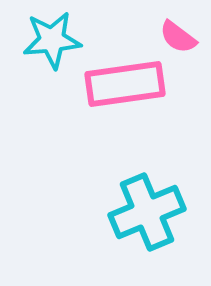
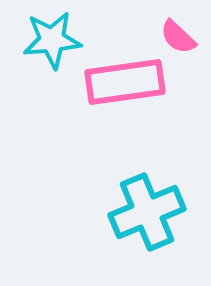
pink semicircle: rotated 6 degrees clockwise
pink rectangle: moved 2 px up
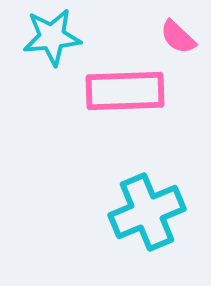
cyan star: moved 3 px up
pink rectangle: moved 9 px down; rotated 6 degrees clockwise
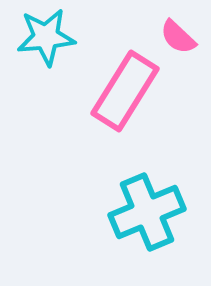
cyan star: moved 6 px left
pink rectangle: rotated 56 degrees counterclockwise
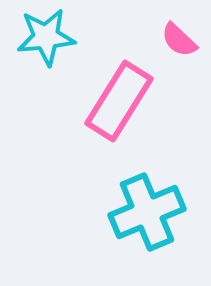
pink semicircle: moved 1 px right, 3 px down
pink rectangle: moved 6 px left, 10 px down
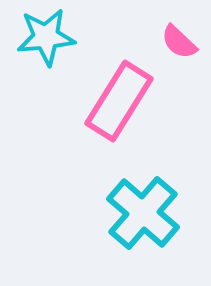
pink semicircle: moved 2 px down
cyan cross: moved 4 px left, 1 px down; rotated 26 degrees counterclockwise
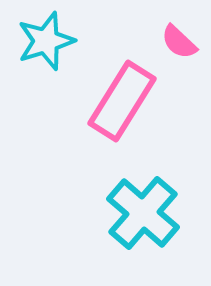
cyan star: moved 4 px down; rotated 12 degrees counterclockwise
pink rectangle: moved 3 px right
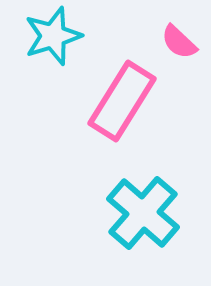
cyan star: moved 7 px right, 5 px up
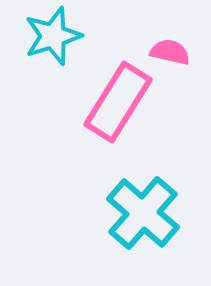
pink semicircle: moved 9 px left, 10 px down; rotated 150 degrees clockwise
pink rectangle: moved 4 px left, 1 px down
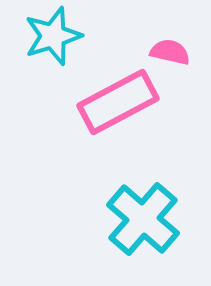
pink rectangle: rotated 30 degrees clockwise
cyan cross: moved 6 px down
